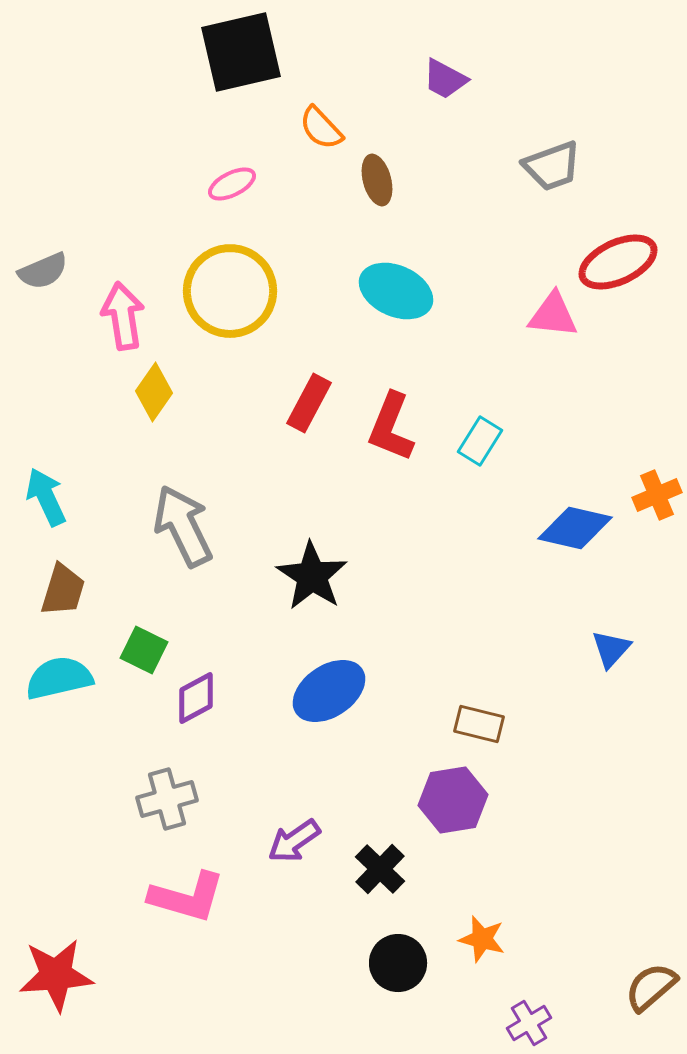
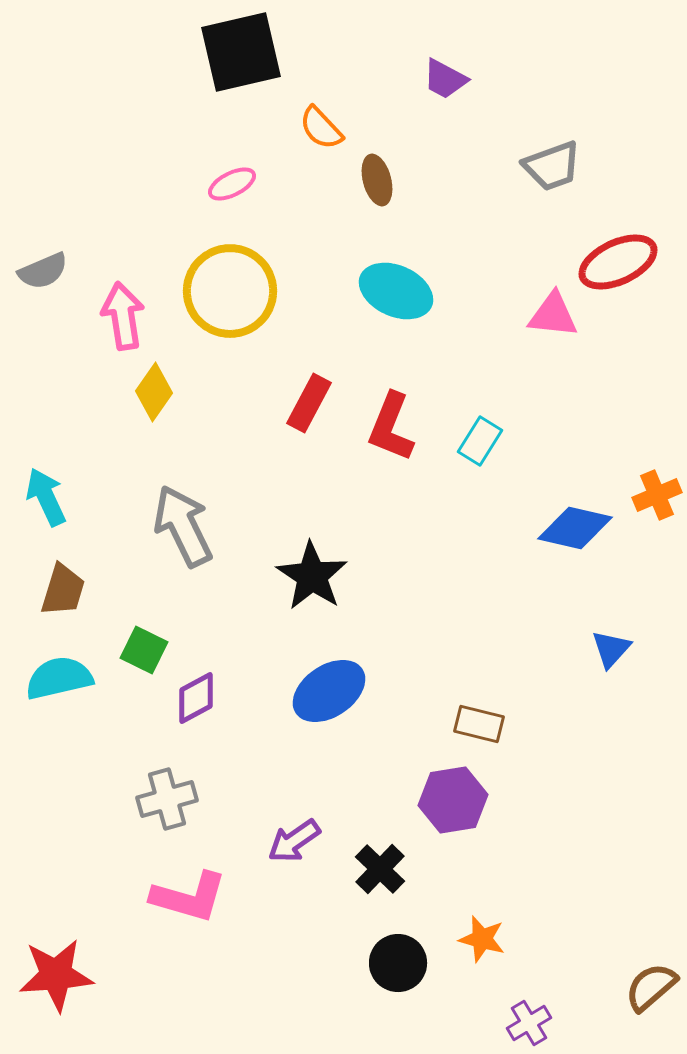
pink L-shape: moved 2 px right
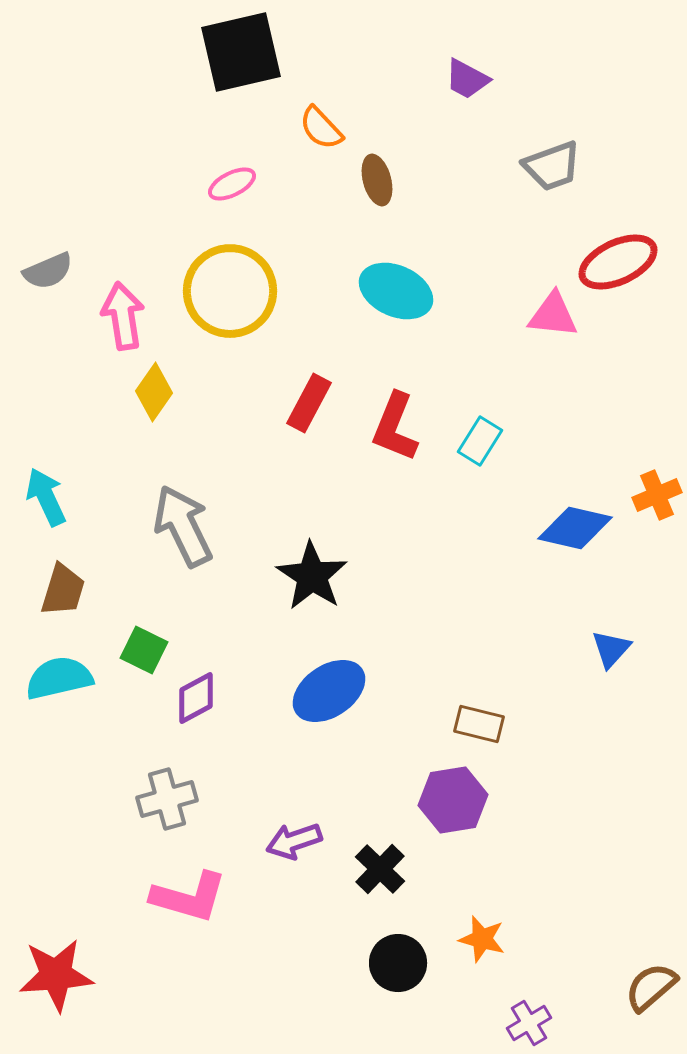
purple trapezoid: moved 22 px right
gray semicircle: moved 5 px right
red L-shape: moved 4 px right
purple arrow: rotated 16 degrees clockwise
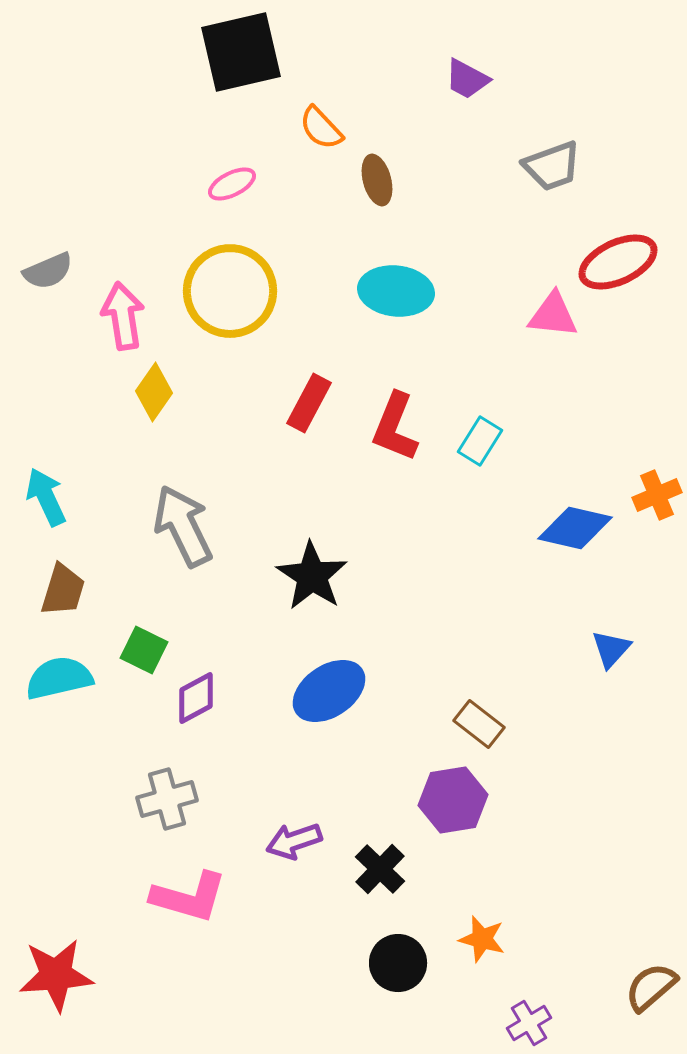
cyan ellipse: rotated 18 degrees counterclockwise
brown rectangle: rotated 24 degrees clockwise
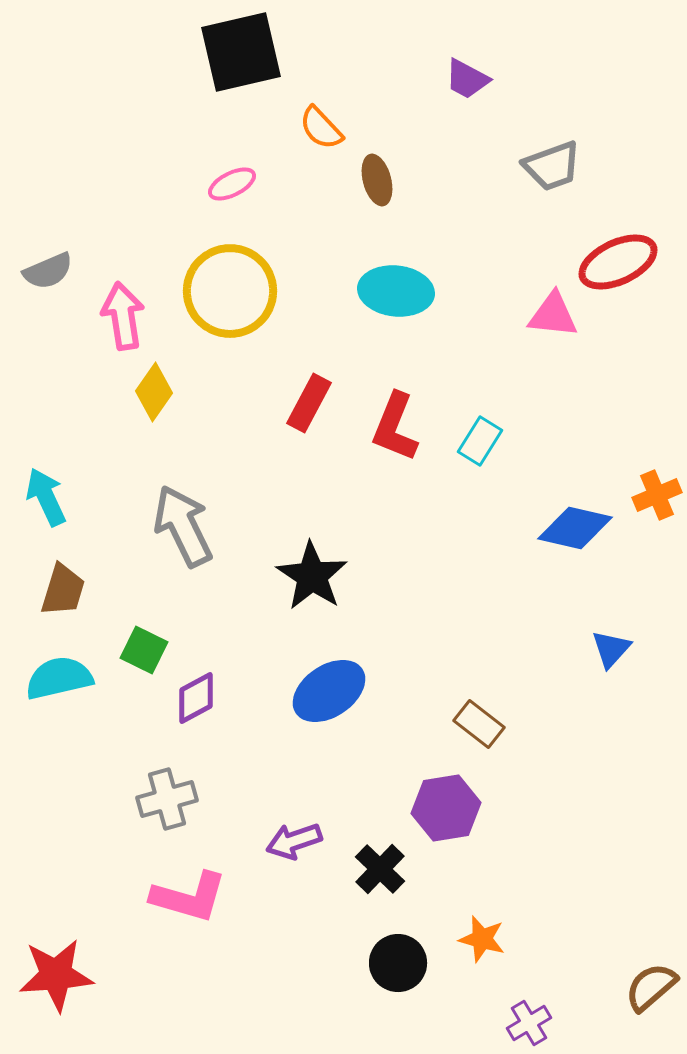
purple hexagon: moved 7 px left, 8 px down
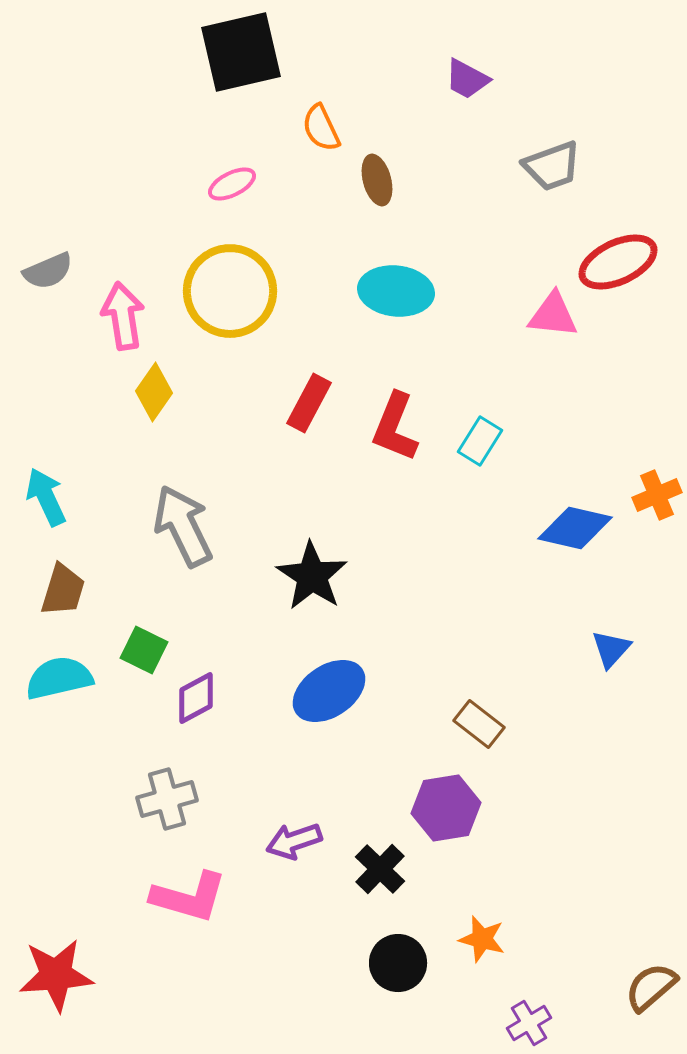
orange semicircle: rotated 18 degrees clockwise
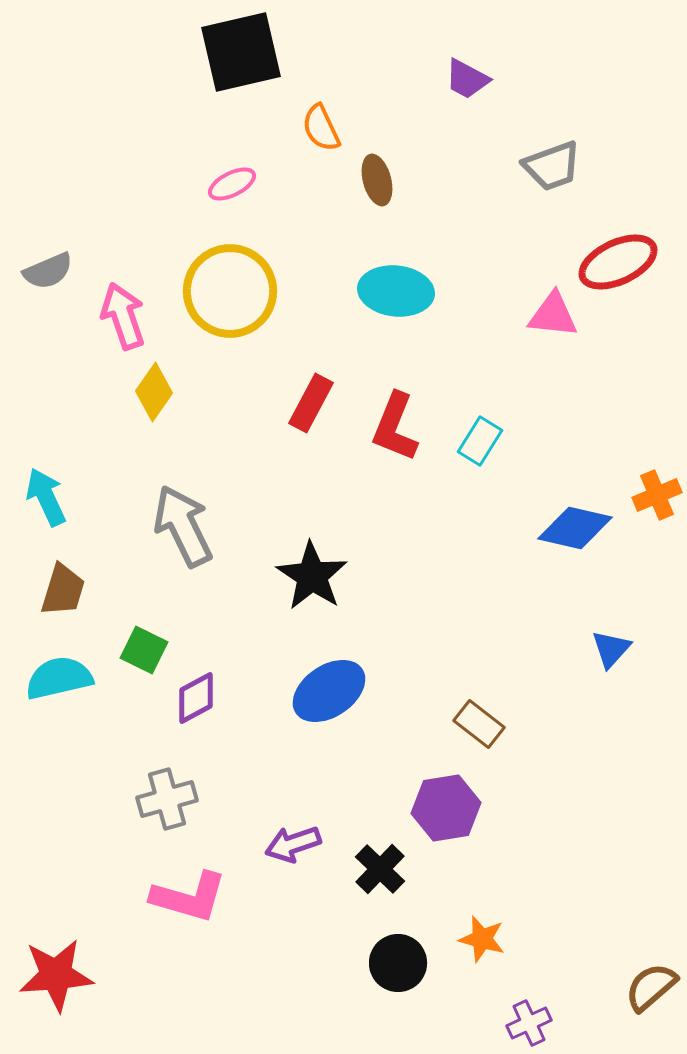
pink arrow: rotated 10 degrees counterclockwise
red rectangle: moved 2 px right
purple arrow: moved 1 px left, 3 px down
purple cross: rotated 6 degrees clockwise
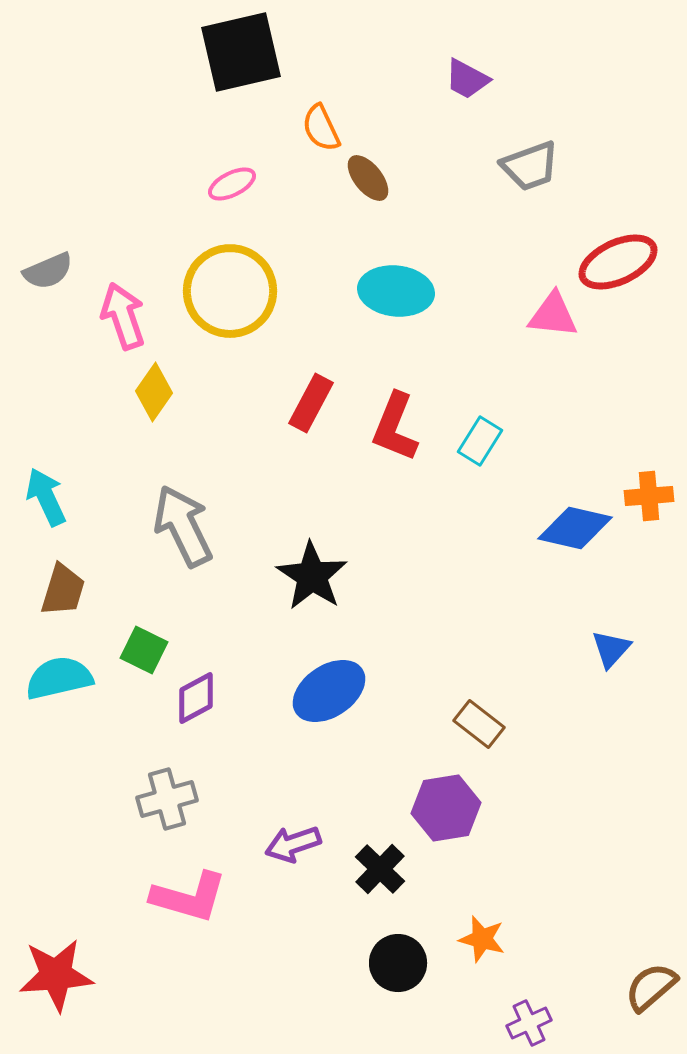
gray trapezoid: moved 22 px left
brown ellipse: moved 9 px left, 2 px up; rotated 24 degrees counterclockwise
orange cross: moved 8 px left, 1 px down; rotated 18 degrees clockwise
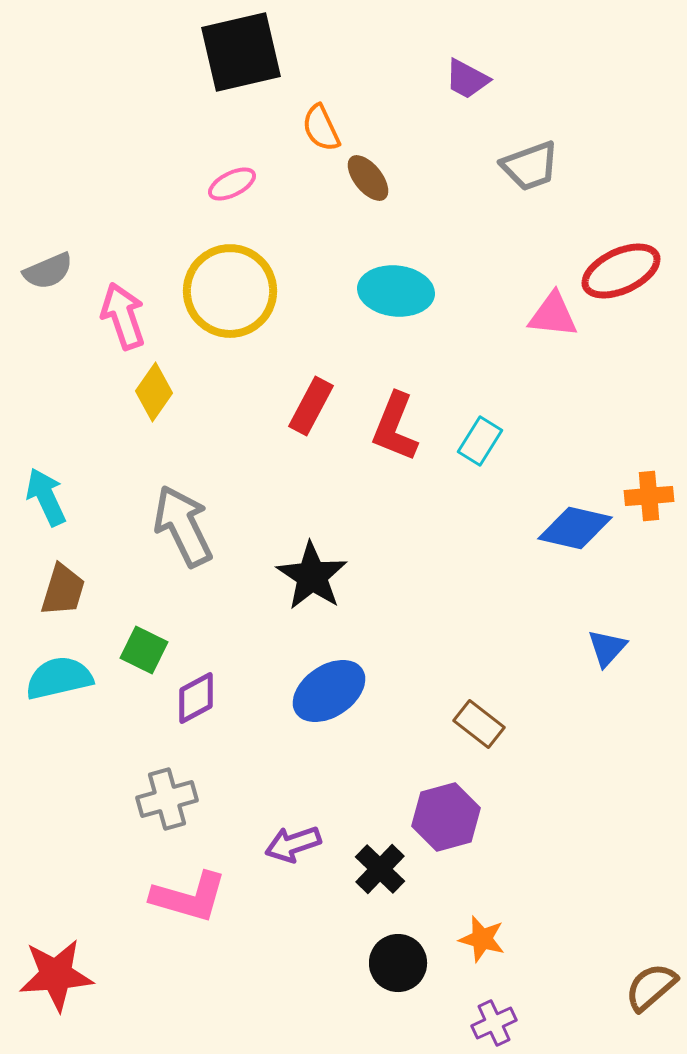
red ellipse: moved 3 px right, 9 px down
red rectangle: moved 3 px down
blue triangle: moved 4 px left, 1 px up
purple hexagon: moved 9 px down; rotated 6 degrees counterclockwise
purple cross: moved 35 px left
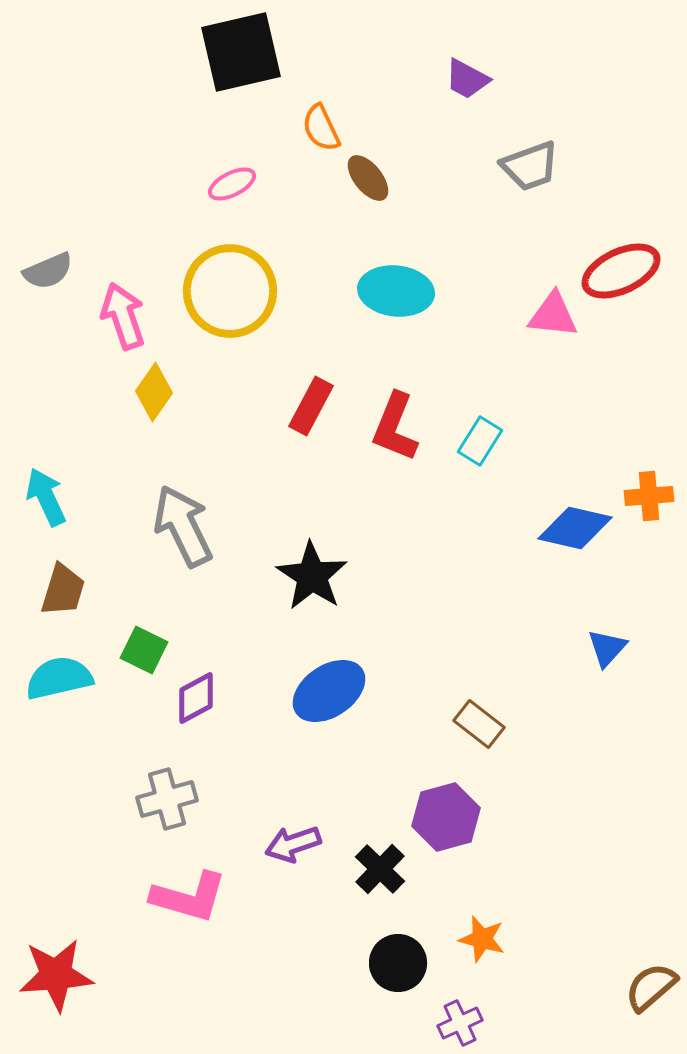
purple cross: moved 34 px left
